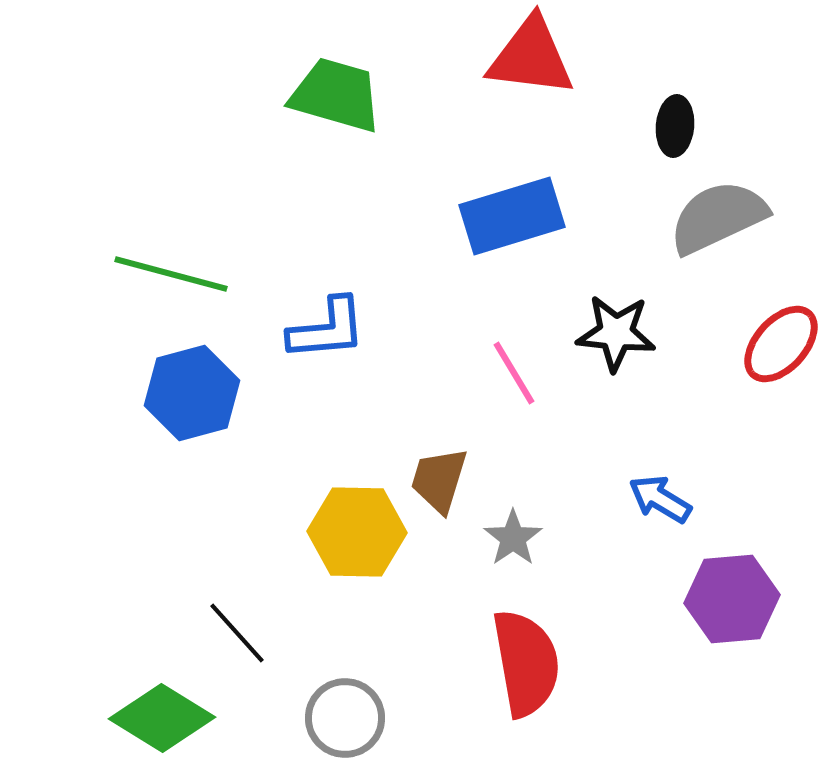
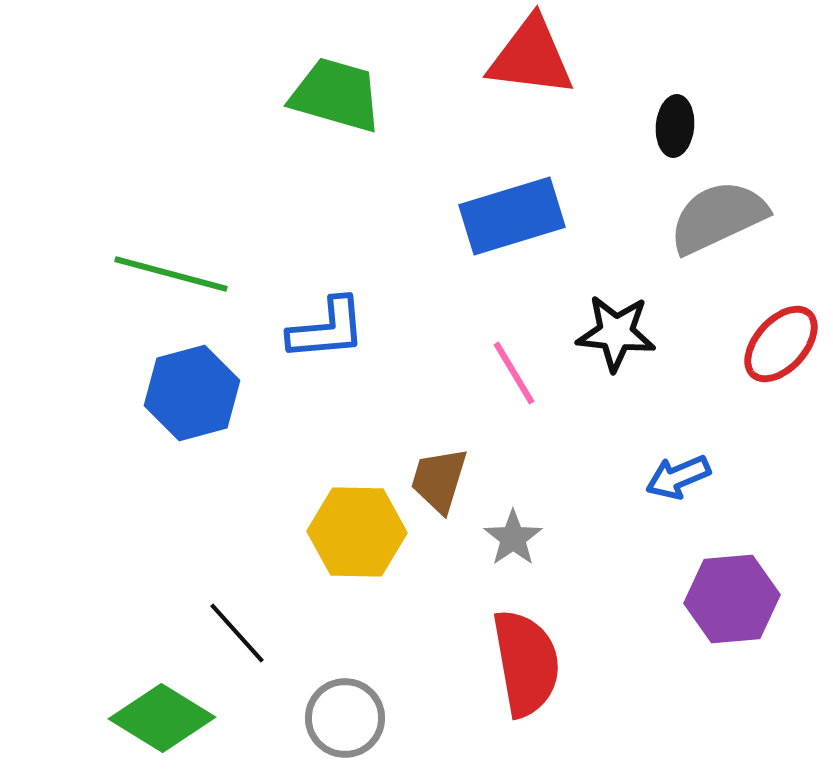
blue arrow: moved 18 px right, 22 px up; rotated 54 degrees counterclockwise
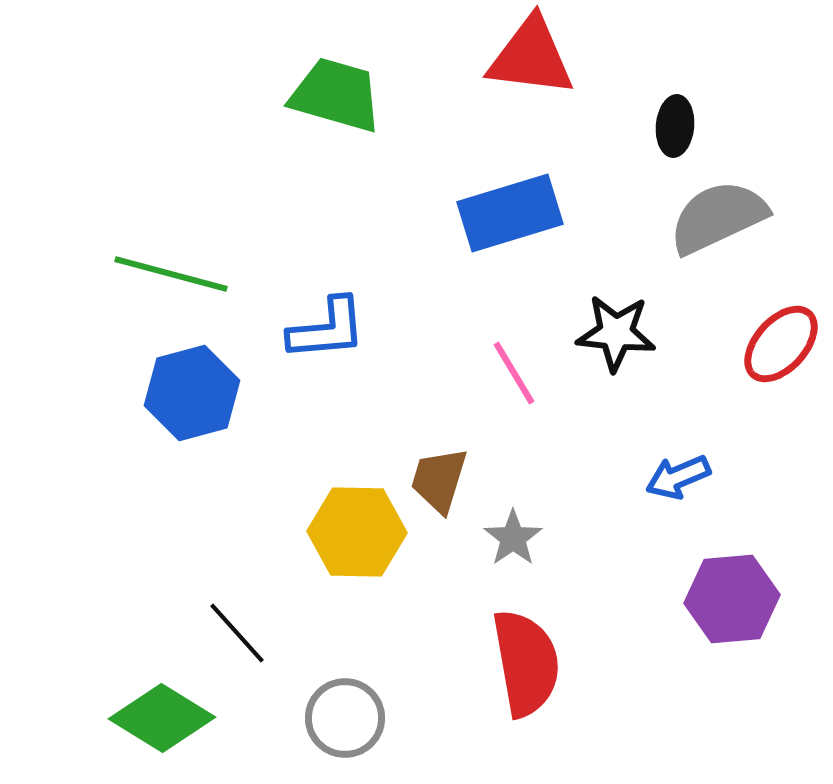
blue rectangle: moved 2 px left, 3 px up
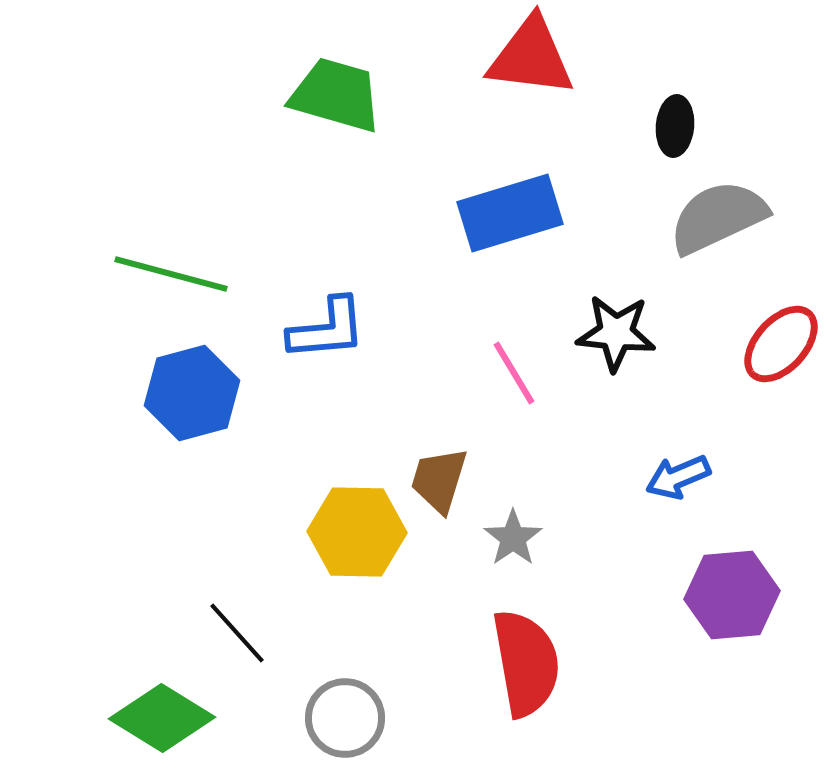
purple hexagon: moved 4 px up
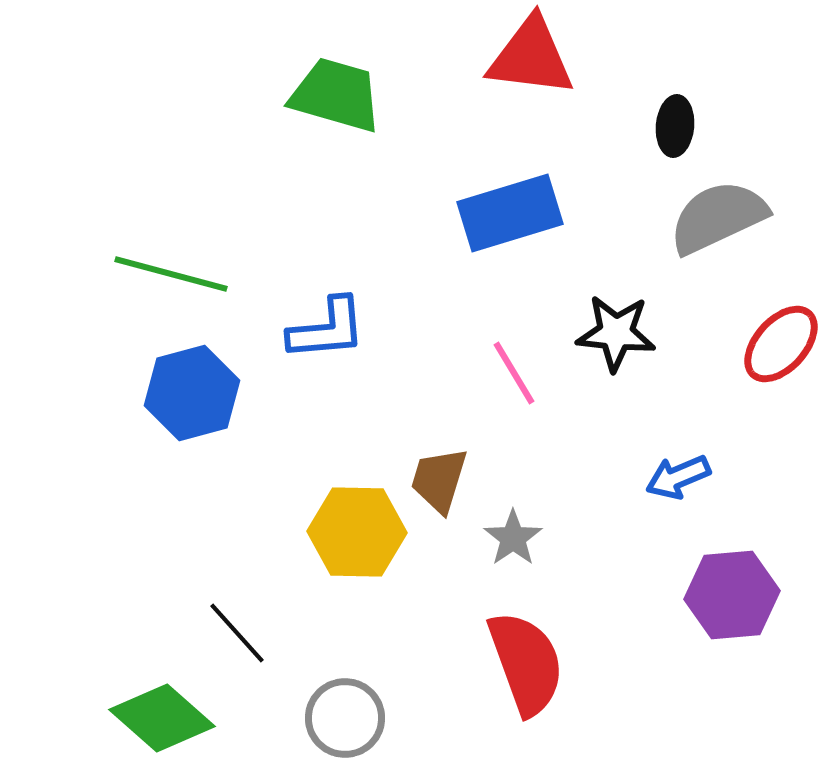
red semicircle: rotated 10 degrees counterclockwise
green diamond: rotated 10 degrees clockwise
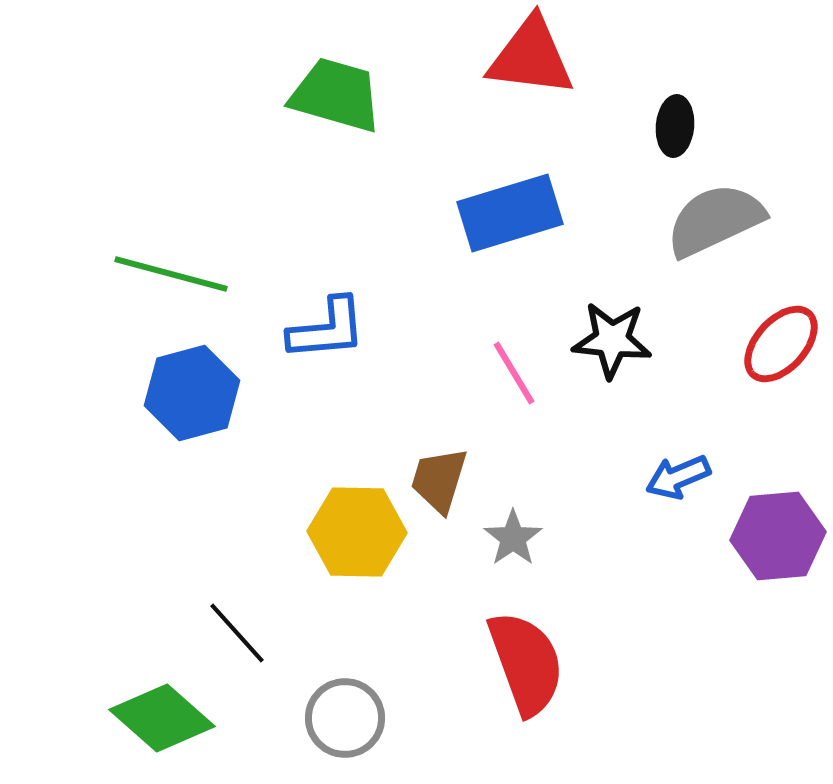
gray semicircle: moved 3 px left, 3 px down
black star: moved 4 px left, 7 px down
purple hexagon: moved 46 px right, 59 px up
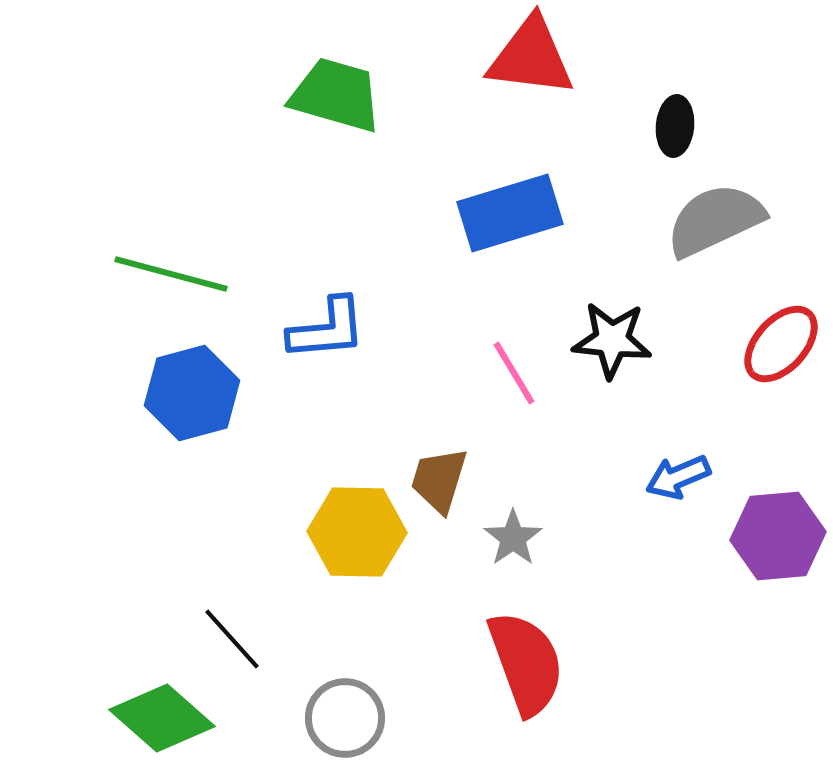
black line: moved 5 px left, 6 px down
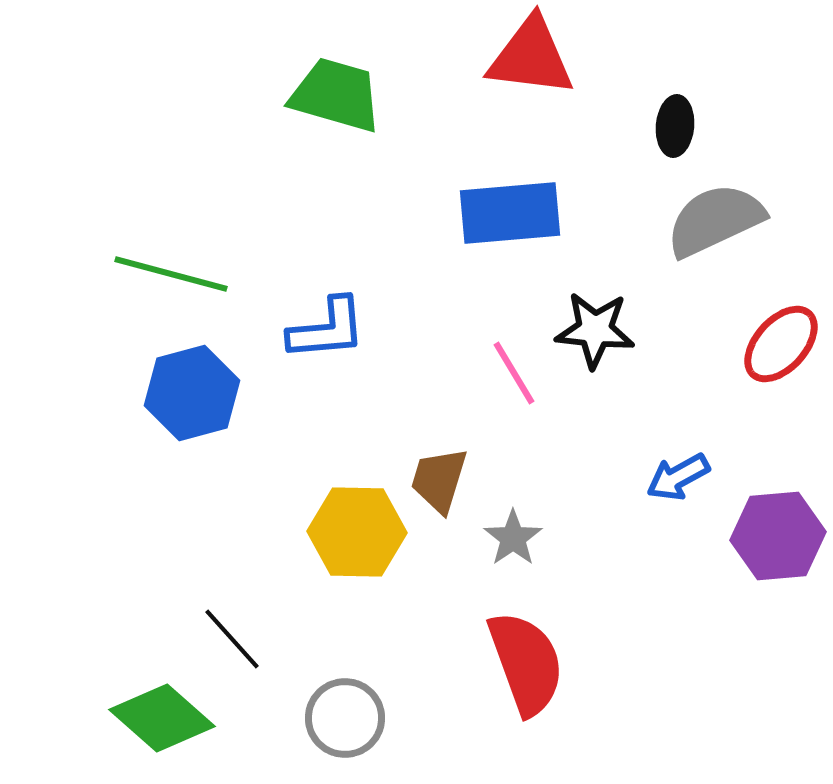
blue rectangle: rotated 12 degrees clockwise
black star: moved 17 px left, 10 px up
blue arrow: rotated 6 degrees counterclockwise
